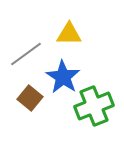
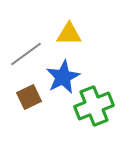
blue star: rotated 12 degrees clockwise
brown square: moved 1 px left, 1 px up; rotated 25 degrees clockwise
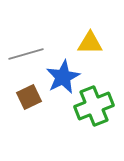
yellow triangle: moved 21 px right, 9 px down
gray line: rotated 20 degrees clockwise
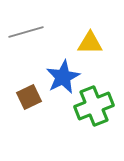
gray line: moved 22 px up
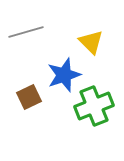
yellow triangle: moved 1 px right, 1 px up; rotated 44 degrees clockwise
blue star: moved 1 px right, 2 px up; rotated 8 degrees clockwise
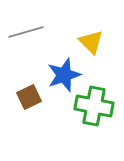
green cross: rotated 33 degrees clockwise
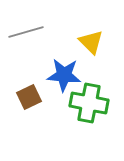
blue star: rotated 24 degrees clockwise
green cross: moved 5 px left, 3 px up
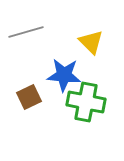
green cross: moved 3 px left, 1 px up
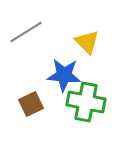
gray line: rotated 16 degrees counterclockwise
yellow triangle: moved 4 px left
brown square: moved 2 px right, 7 px down
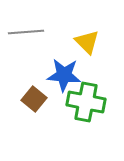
gray line: rotated 28 degrees clockwise
brown square: moved 3 px right, 5 px up; rotated 25 degrees counterclockwise
